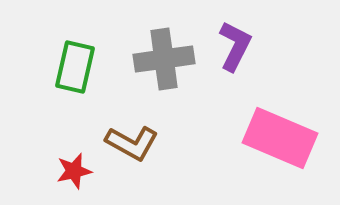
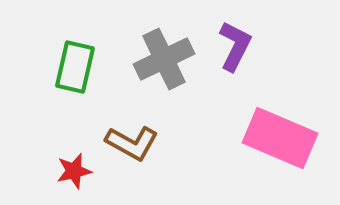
gray cross: rotated 18 degrees counterclockwise
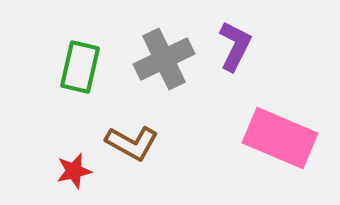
green rectangle: moved 5 px right
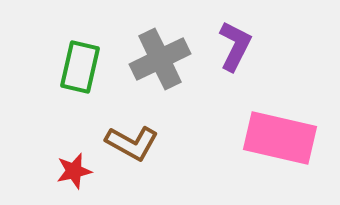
gray cross: moved 4 px left
pink rectangle: rotated 10 degrees counterclockwise
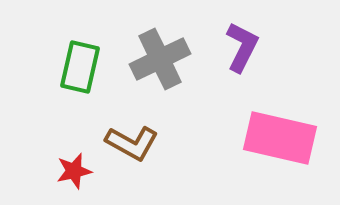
purple L-shape: moved 7 px right, 1 px down
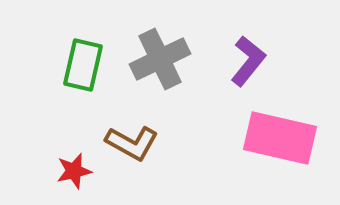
purple L-shape: moved 6 px right, 14 px down; rotated 12 degrees clockwise
green rectangle: moved 3 px right, 2 px up
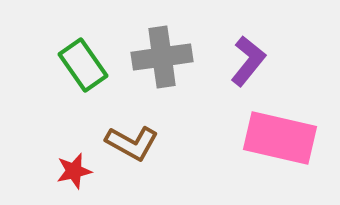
gray cross: moved 2 px right, 2 px up; rotated 18 degrees clockwise
green rectangle: rotated 48 degrees counterclockwise
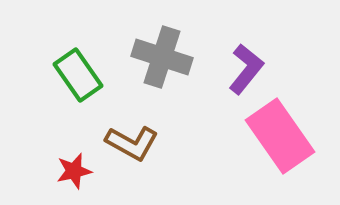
gray cross: rotated 26 degrees clockwise
purple L-shape: moved 2 px left, 8 px down
green rectangle: moved 5 px left, 10 px down
pink rectangle: moved 2 px up; rotated 42 degrees clockwise
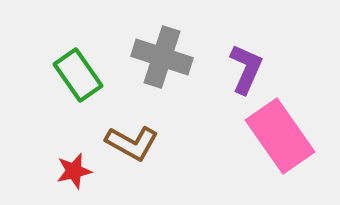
purple L-shape: rotated 15 degrees counterclockwise
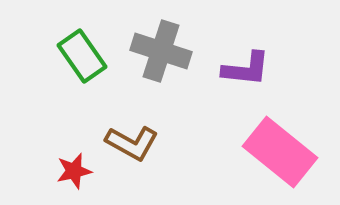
gray cross: moved 1 px left, 6 px up
purple L-shape: rotated 72 degrees clockwise
green rectangle: moved 4 px right, 19 px up
pink rectangle: moved 16 px down; rotated 16 degrees counterclockwise
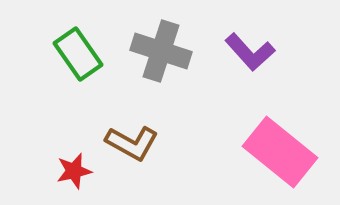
green rectangle: moved 4 px left, 2 px up
purple L-shape: moved 4 px right, 17 px up; rotated 42 degrees clockwise
